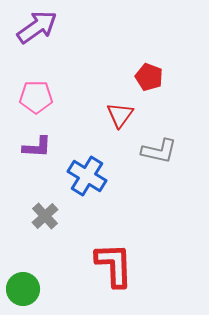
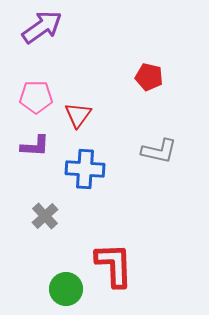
purple arrow: moved 5 px right
red pentagon: rotated 8 degrees counterclockwise
red triangle: moved 42 px left
purple L-shape: moved 2 px left, 1 px up
blue cross: moved 2 px left, 7 px up; rotated 27 degrees counterclockwise
green circle: moved 43 px right
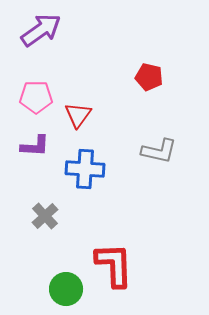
purple arrow: moved 1 px left, 3 px down
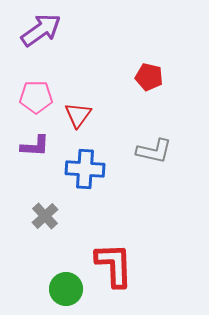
gray L-shape: moved 5 px left
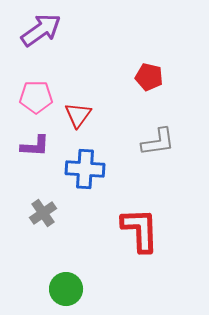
gray L-shape: moved 4 px right, 9 px up; rotated 21 degrees counterclockwise
gray cross: moved 2 px left, 3 px up; rotated 8 degrees clockwise
red L-shape: moved 26 px right, 35 px up
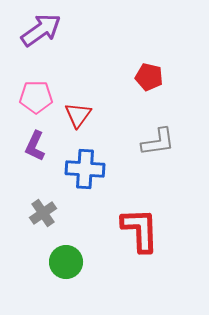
purple L-shape: rotated 112 degrees clockwise
green circle: moved 27 px up
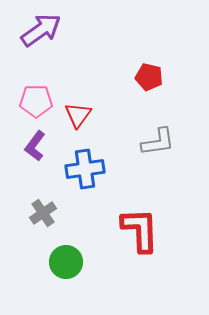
pink pentagon: moved 4 px down
purple L-shape: rotated 12 degrees clockwise
blue cross: rotated 12 degrees counterclockwise
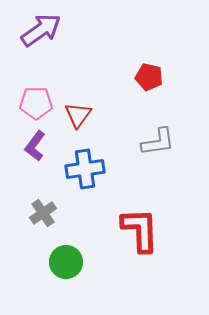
pink pentagon: moved 2 px down
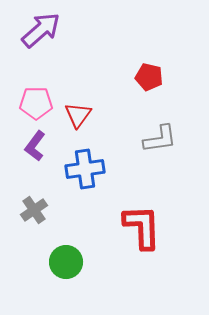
purple arrow: rotated 6 degrees counterclockwise
gray L-shape: moved 2 px right, 3 px up
gray cross: moved 9 px left, 3 px up
red L-shape: moved 2 px right, 3 px up
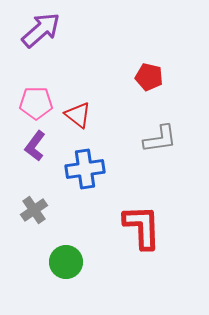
red triangle: rotated 28 degrees counterclockwise
